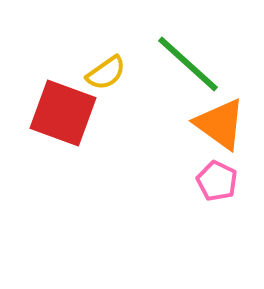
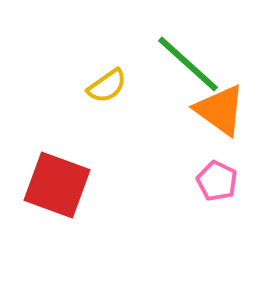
yellow semicircle: moved 1 px right, 13 px down
red square: moved 6 px left, 72 px down
orange triangle: moved 14 px up
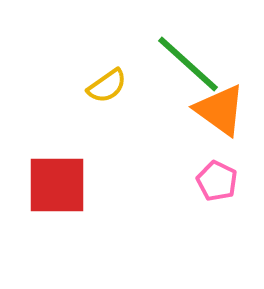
red square: rotated 20 degrees counterclockwise
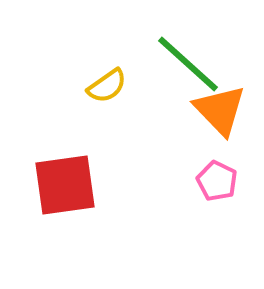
orange triangle: rotated 10 degrees clockwise
red square: moved 8 px right; rotated 8 degrees counterclockwise
